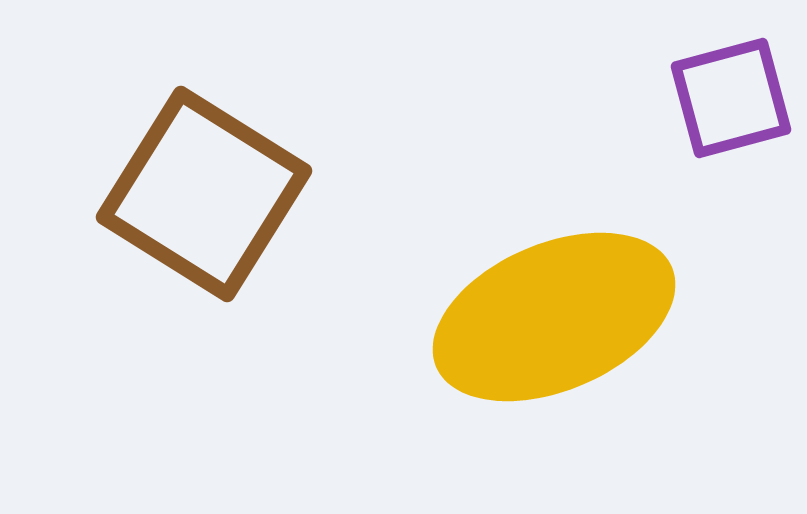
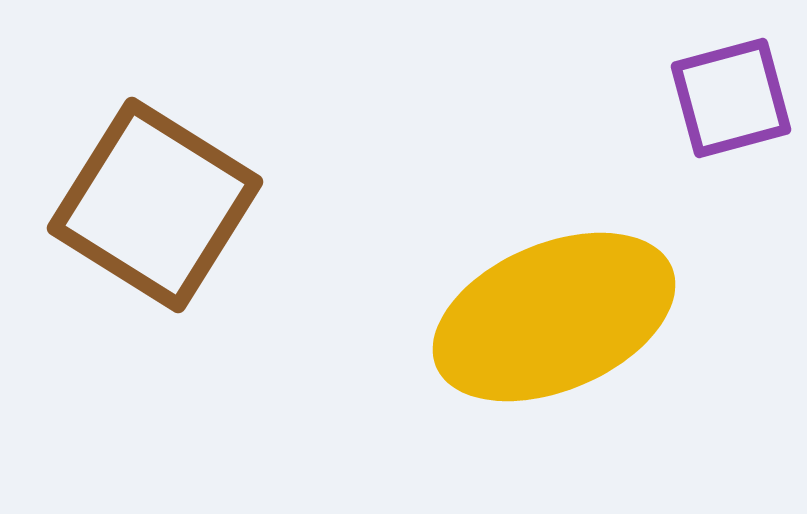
brown square: moved 49 px left, 11 px down
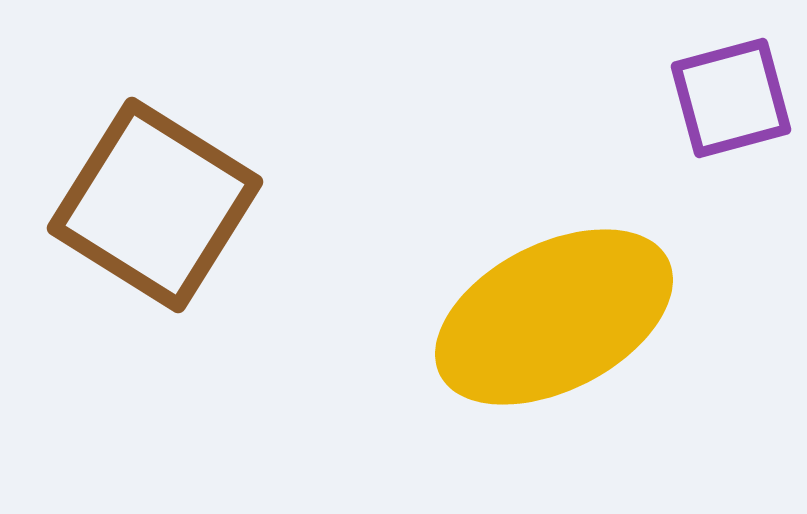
yellow ellipse: rotated 4 degrees counterclockwise
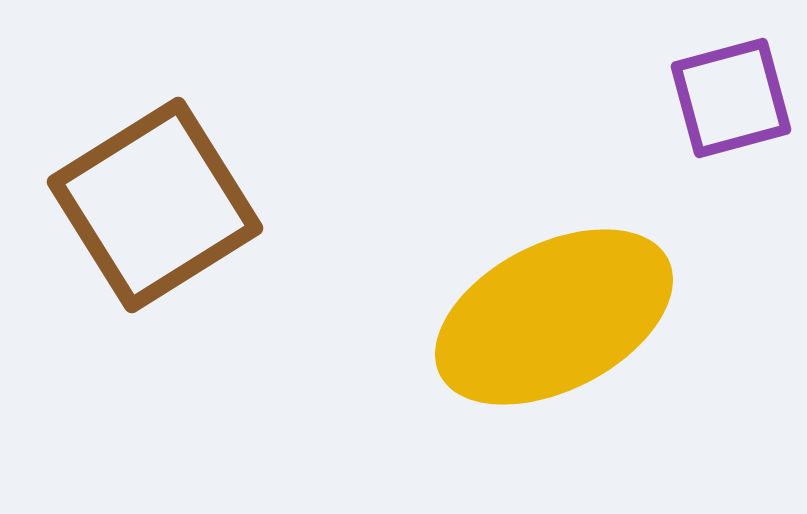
brown square: rotated 26 degrees clockwise
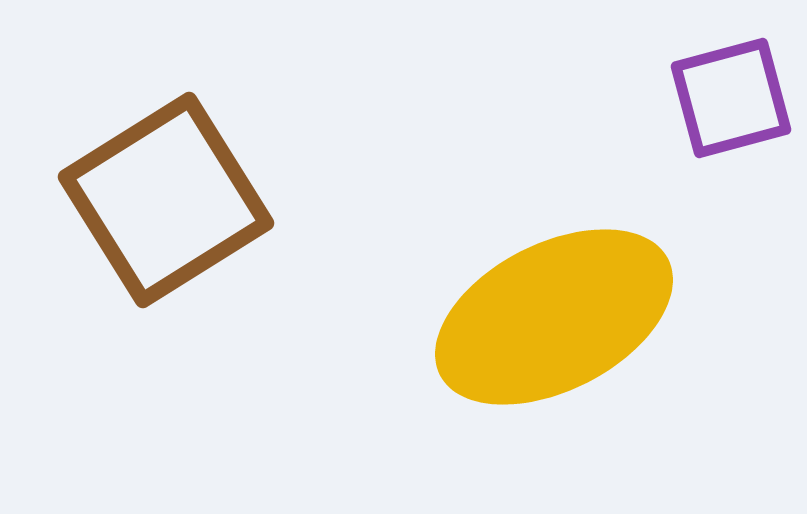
brown square: moved 11 px right, 5 px up
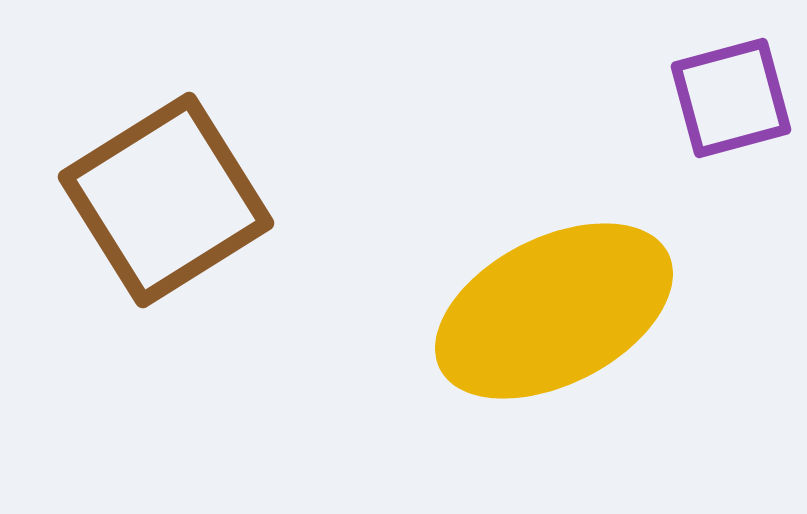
yellow ellipse: moved 6 px up
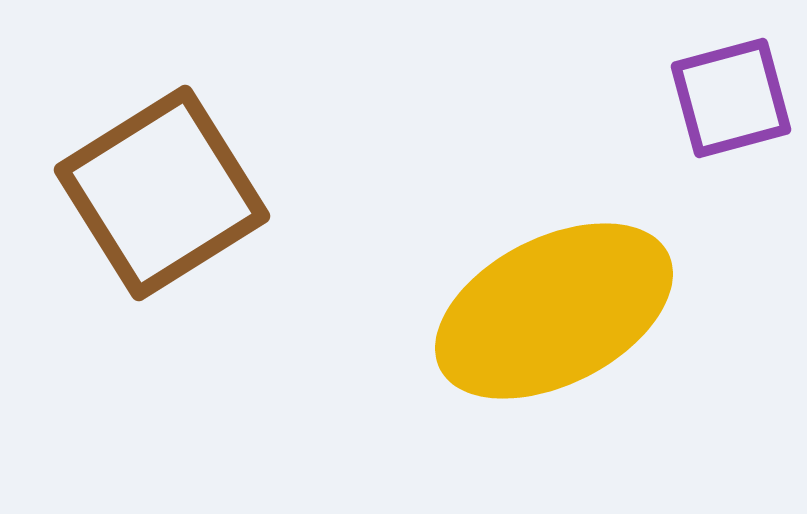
brown square: moved 4 px left, 7 px up
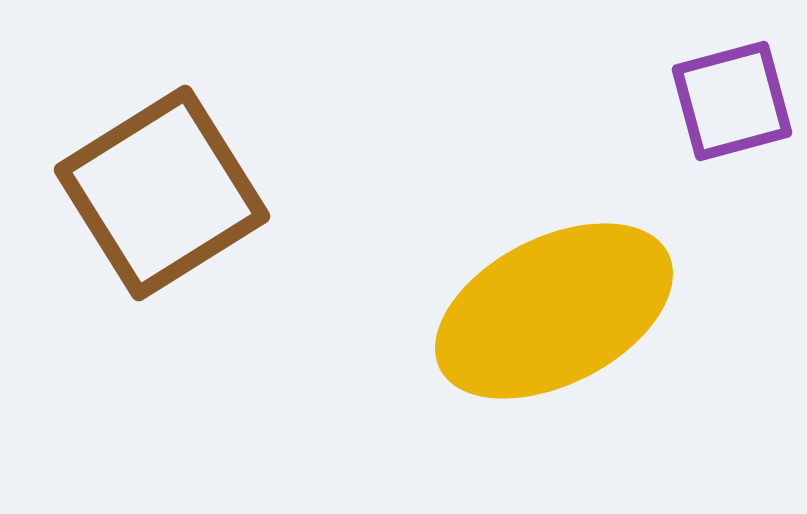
purple square: moved 1 px right, 3 px down
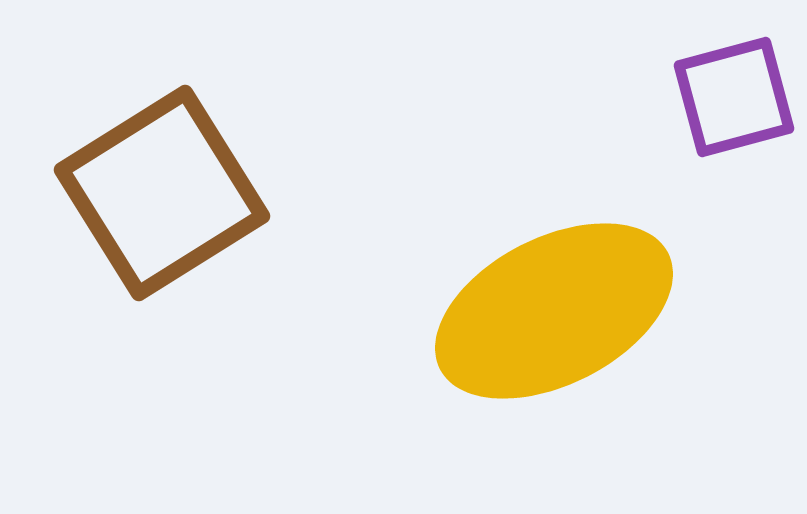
purple square: moved 2 px right, 4 px up
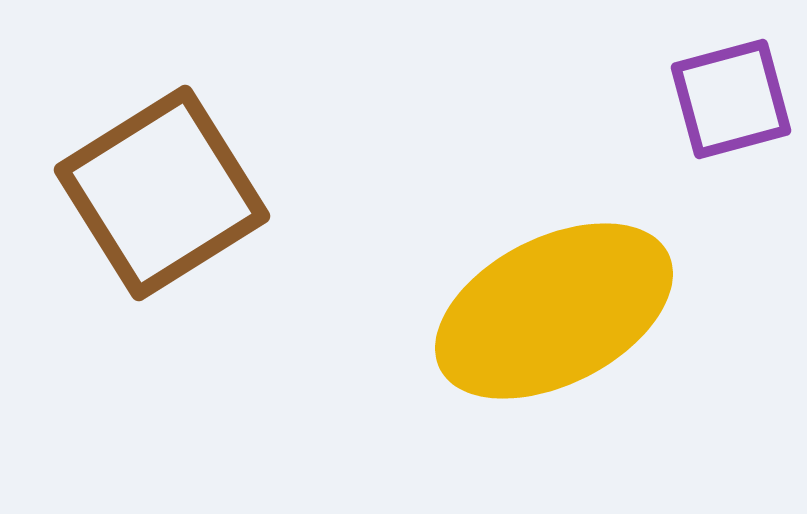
purple square: moved 3 px left, 2 px down
